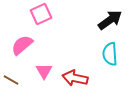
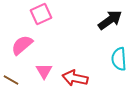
cyan semicircle: moved 9 px right, 5 px down
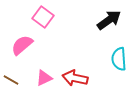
pink square: moved 2 px right, 3 px down; rotated 30 degrees counterclockwise
black arrow: moved 1 px left
pink triangle: moved 7 px down; rotated 36 degrees clockwise
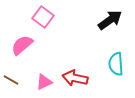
black arrow: moved 1 px right
cyan semicircle: moved 3 px left, 5 px down
pink triangle: moved 4 px down
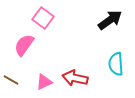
pink square: moved 1 px down
pink semicircle: moved 2 px right; rotated 15 degrees counterclockwise
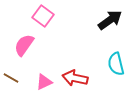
pink square: moved 2 px up
cyan semicircle: rotated 10 degrees counterclockwise
brown line: moved 2 px up
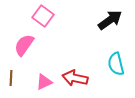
brown line: rotated 63 degrees clockwise
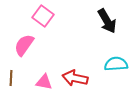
black arrow: moved 3 px left, 1 px down; rotated 95 degrees clockwise
cyan semicircle: rotated 100 degrees clockwise
pink triangle: rotated 36 degrees clockwise
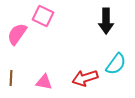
pink square: rotated 10 degrees counterclockwise
black arrow: moved 1 px left; rotated 30 degrees clockwise
pink semicircle: moved 7 px left, 11 px up
cyan semicircle: rotated 130 degrees clockwise
red arrow: moved 10 px right; rotated 30 degrees counterclockwise
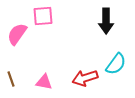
pink square: rotated 30 degrees counterclockwise
brown line: moved 1 px down; rotated 21 degrees counterclockwise
